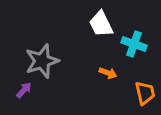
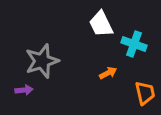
orange arrow: rotated 48 degrees counterclockwise
purple arrow: rotated 42 degrees clockwise
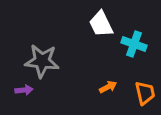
gray star: rotated 24 degrees clockwise
orange arrow: moved 14 px down
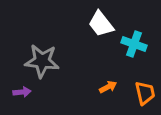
white trapezoid: rotated 12 degrees counterclockwise
purple arrow: moved 2 px left, 2 px down
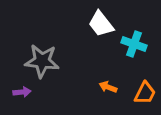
orange arrow: rotated 132 degrees counterclockwise
orange trapezoid: rotated 40 degrees clockwise
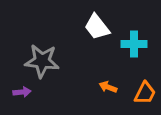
white trapezoid: moved 4 px left, 3 px down
cyan cross: rotated 20 degrees counterclockwise
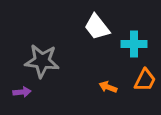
orange trapezoid: moved 13 px up
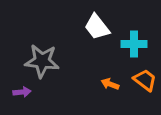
orange trapezoid: rotated 80 degrees counterclockwise
orange arrow: moved 2 px right, 3 px up
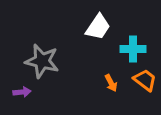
white trapezoid: moved 1 px right; rotated 108 degrees counterclockwise
cyan cross: moved 1 px left, 5 px down
gray star: rotated 8 degrees clockwise
orange arrow: moved 1 px right, 1 px up; rotated 138 degrees counterclockwise
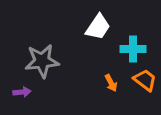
gray star: rotated 20 degrees counterclockwise
